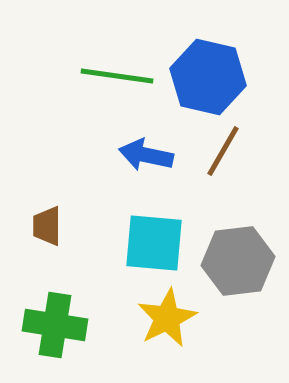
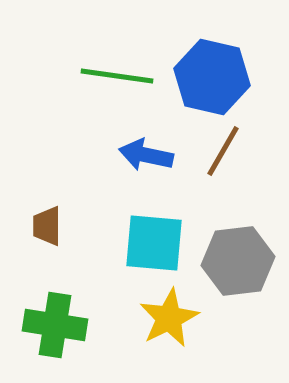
blue hexagon: moved 4 px right
yellow star: moved 2 px right
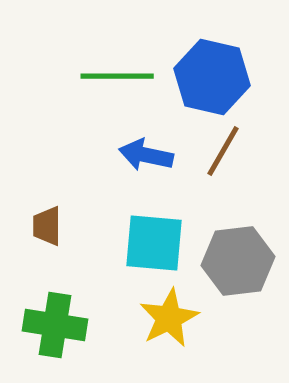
green line: rotated 8 degrees counterclockwise
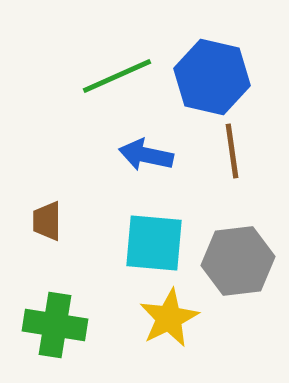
green line: rotated 24 degrees counterclockwise
brown line: moved 9 px right; rotated 38 degrees counterclockwise
brown trapezoid: moved 5 px up
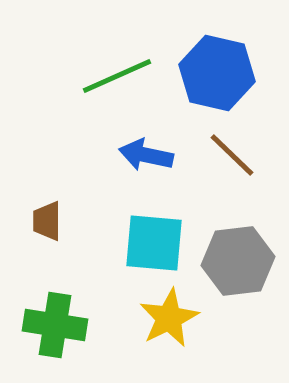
blue hexagon: moved 5 px right, 4 px up
brown line: moved 4 px down; rotated 38 degrees counterclockwise
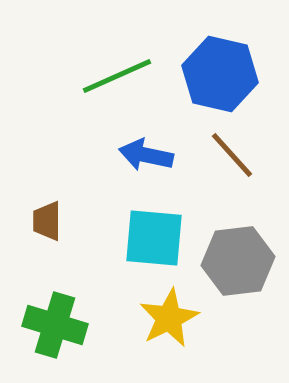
blue hexagon: moved 3 px right, 1 px down
brown line: rotated 4 degrees clockwise
cyan square: moved 5 px up
green cross: rotated 8 degrees clockwise
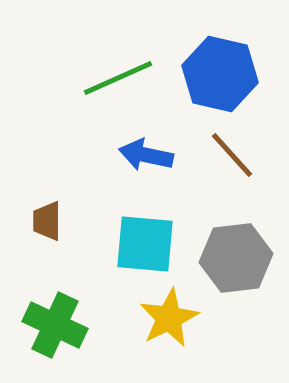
green line: moved 1 px right, 2 px down
cyan square: moved 9 px left, 6 px down
gray hexagon: moved 2 px left, 3 px up
green cross: rotated 8 degrees clockwise
